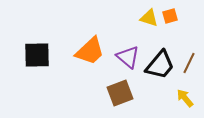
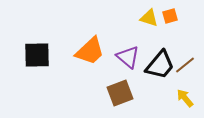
brown line: moved 4 px left, 2 px down; rotated 25 degrees clockwise
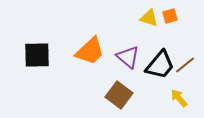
brown square: moved 1 px left, 2 px down; rotated 32 degrees counterclockwise
yellow arrow: moved 6 px left
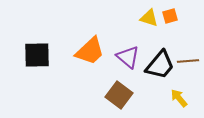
brown line: moved 3 px right, 4 px up; rotated 35 degrees clockwise
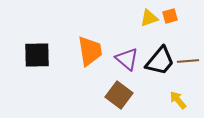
yellow triangle: rotated 36 degrees counterclockwise
orange trapezoid: rotated 56 degrees counterclockwise
purple triangle: moved 1 px left, 2 px down
black trapezoid: moved 4 px up
yellow arrow: moved 1 px left, 2 px down
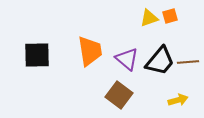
brown line: moved 1 px down
yellow arrow: rotated 114 degrees clockwise
